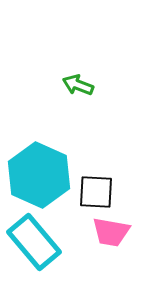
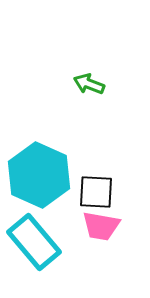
green arrow: moved 11 px right, 1 px up
pink trapezoid: moved 10 px left, 6 px up
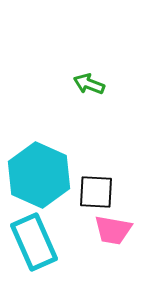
pink trapezoid: moved 12 px right, 4 px down
cyan rectangle: rotated 16 degrees clockwise
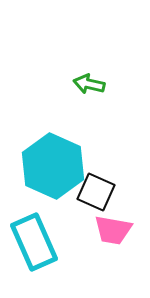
green arrow: rotated 8 degrees counterclockwise
cyan hexagon: moved 14 px right, 9 px up
black square: rotated 21 degrees clockwise
